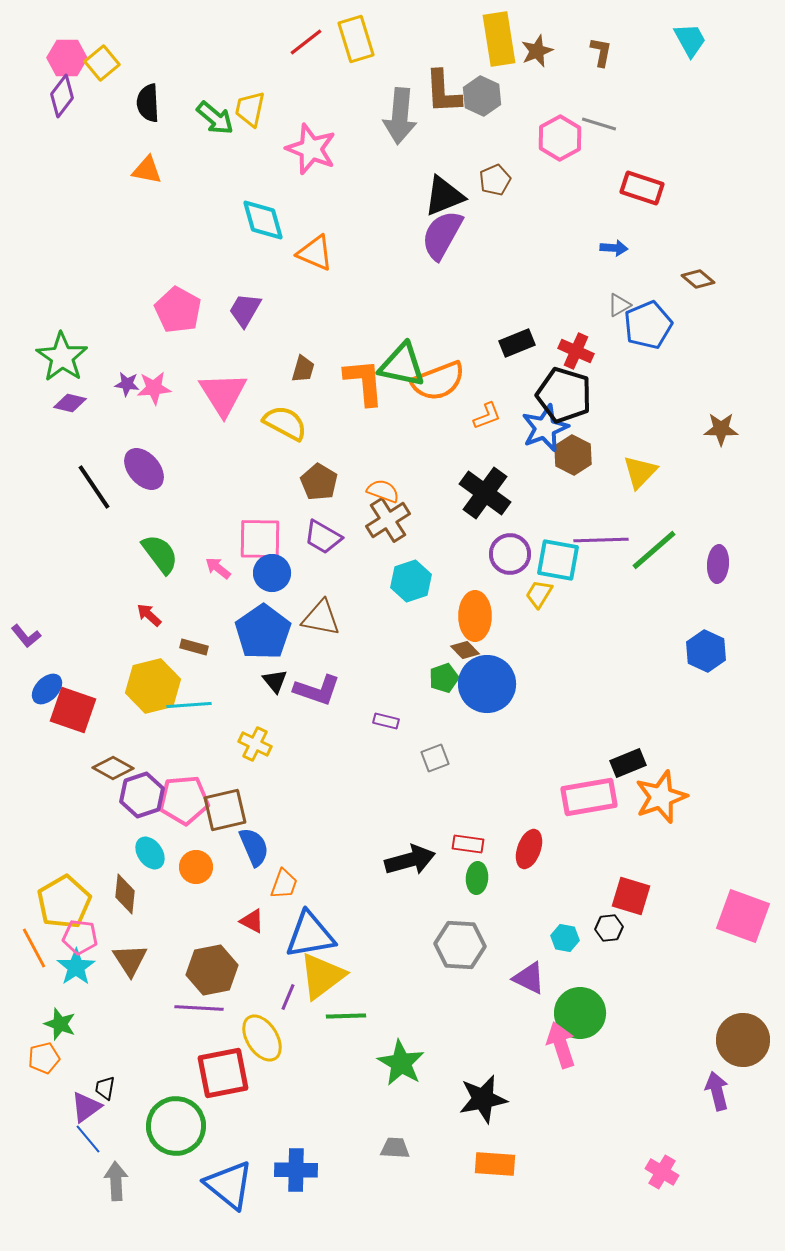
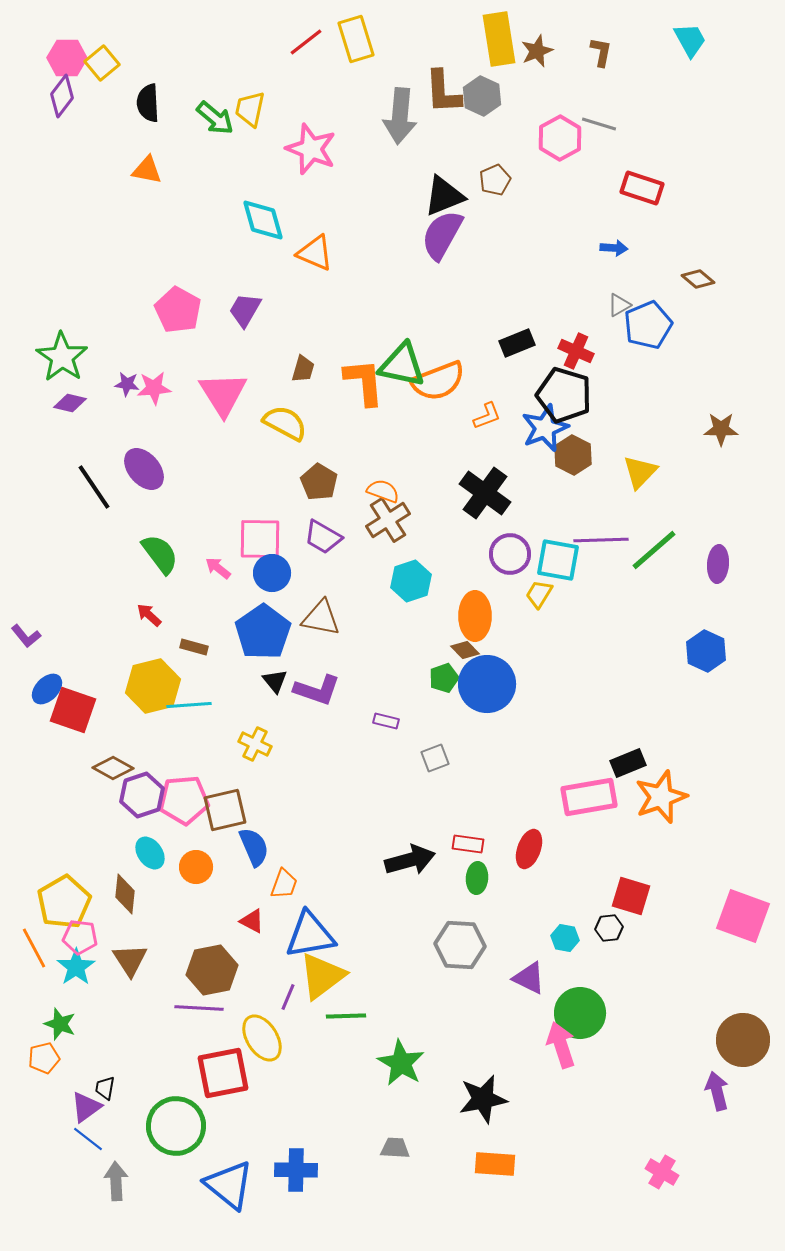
blue line at (88, 1139): rotated 12 degrees counterclockwise
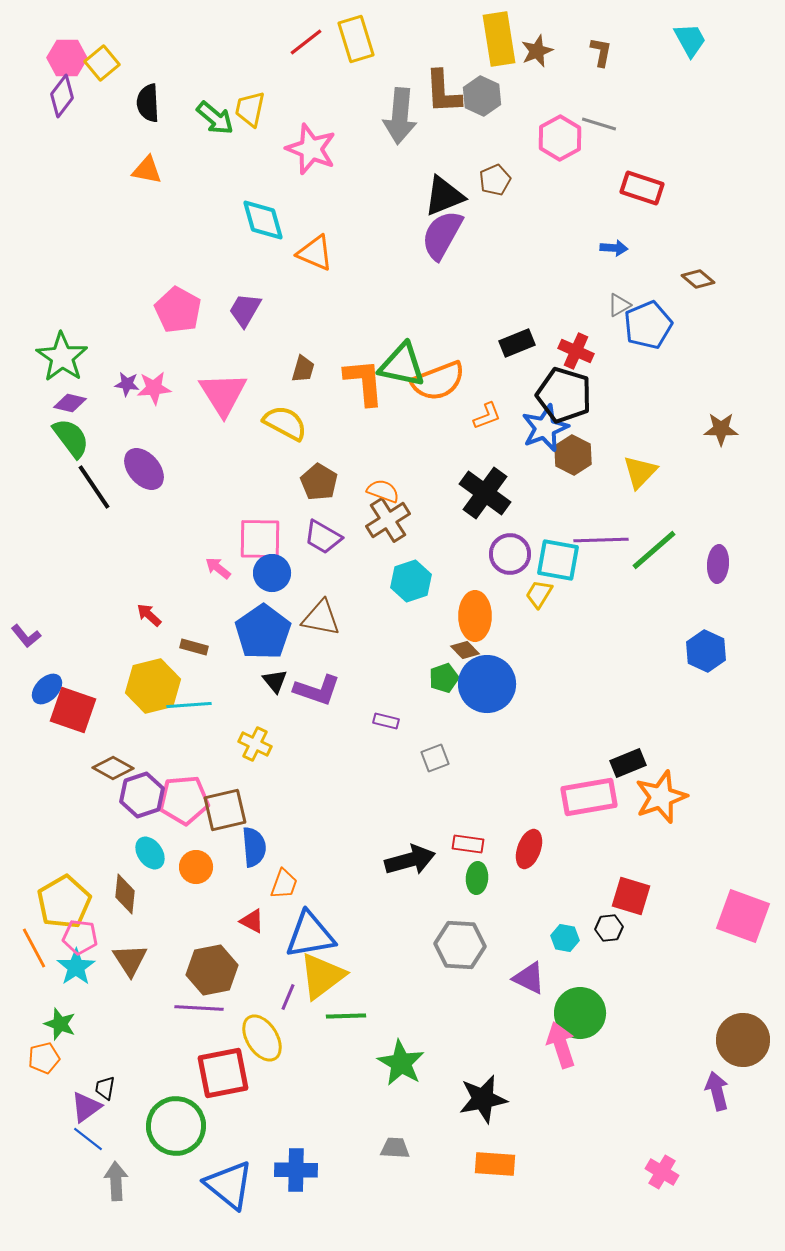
green semicircle at (160, 554): moved 89 px left, 116 px up
blue semicircle at (254, 847): rotated 18 degrees clockwise
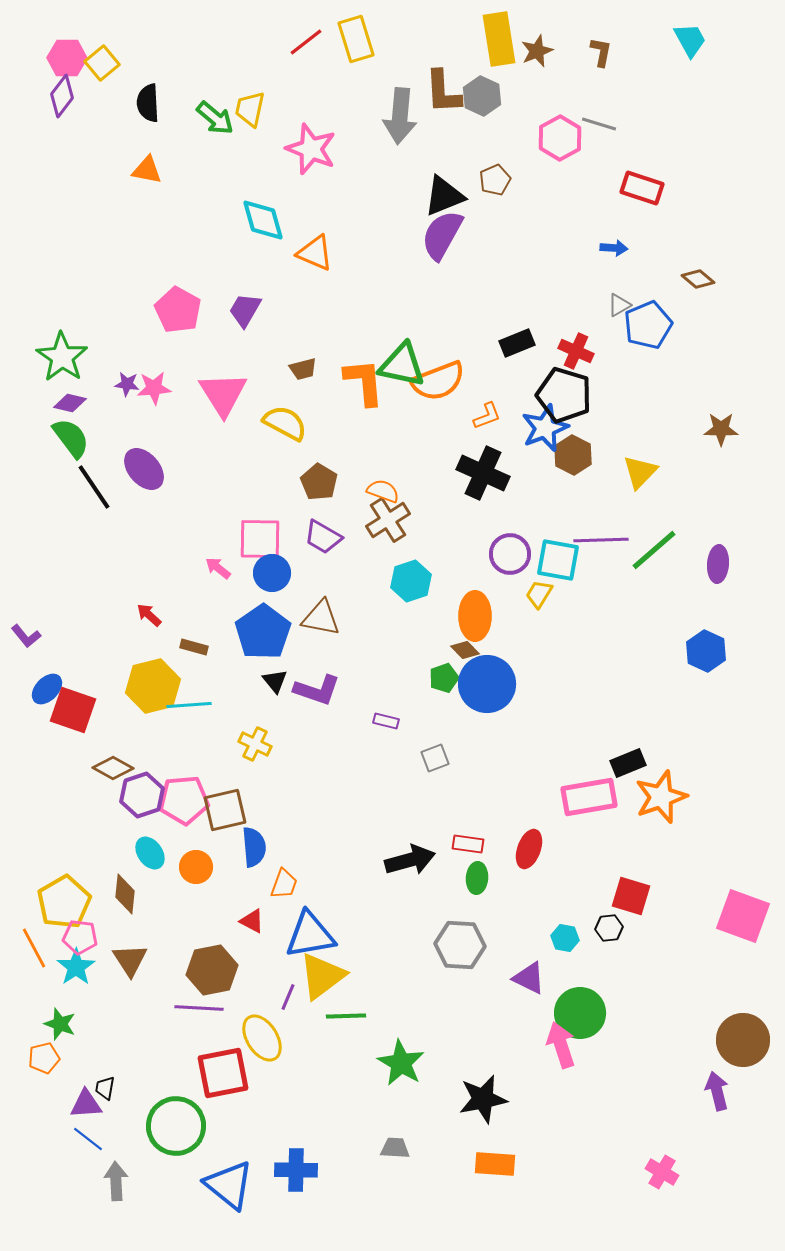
brown trapezoid at (303, 369): rotated 60 degrees clockwise
black cross at (485, 493): moved 2 px left, 20 px up; rotated 12 degrees counterclockwise
purple triangle at (86, 1107): moved 3 px up; rotated 32 degrees clockwise
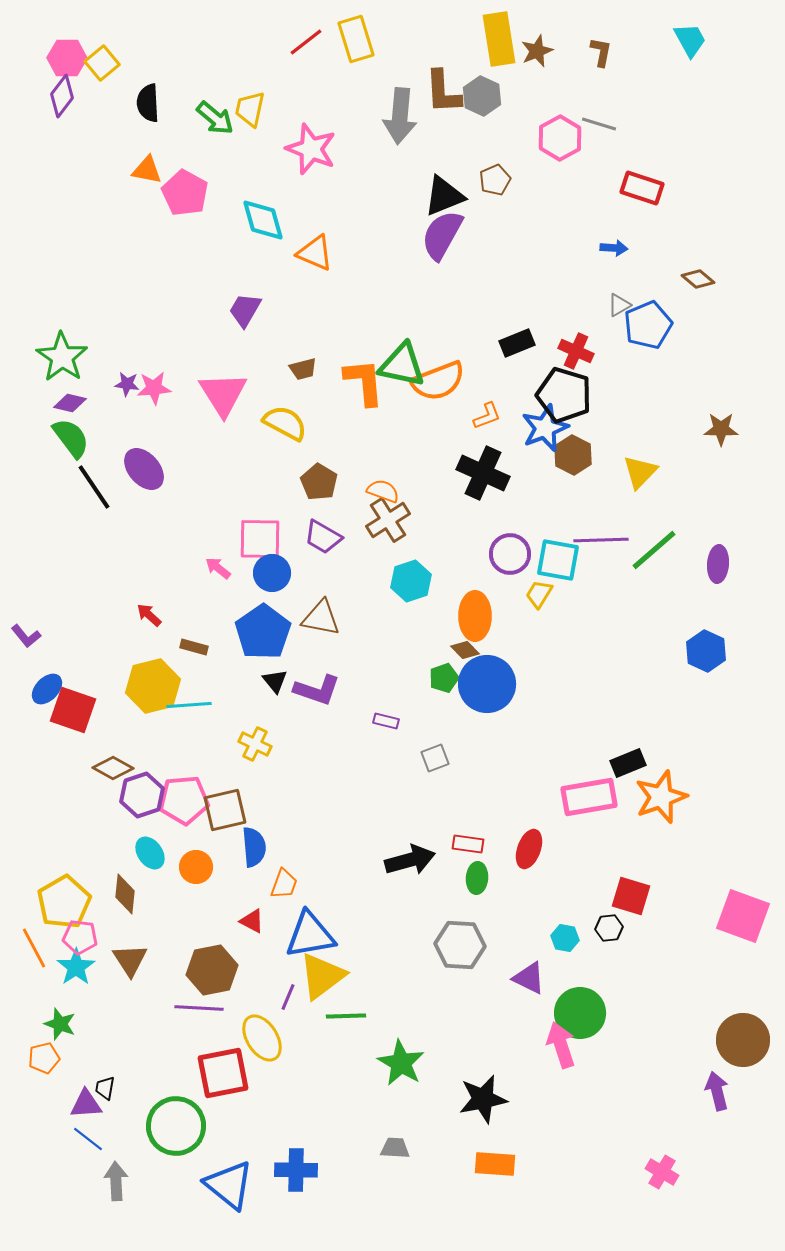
pink pentagon at (178, 310): moved 7 px right, 117 px up
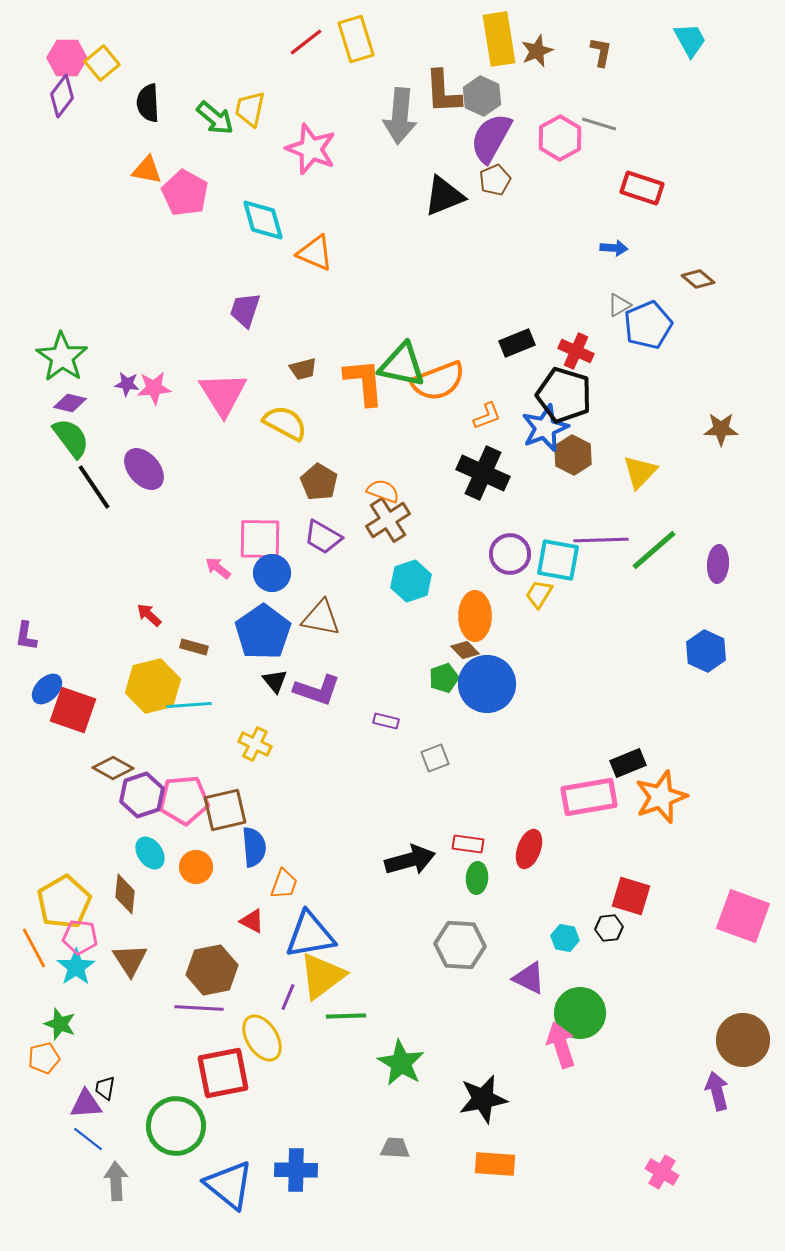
purple semicircle at (442, 235): moved 49 px right, 97 px up
purple trapezoid at (245, 310): rotated 12 degrees counterclockwise
purple L-shape at (26, 636): rotated 48 degrees clockwise
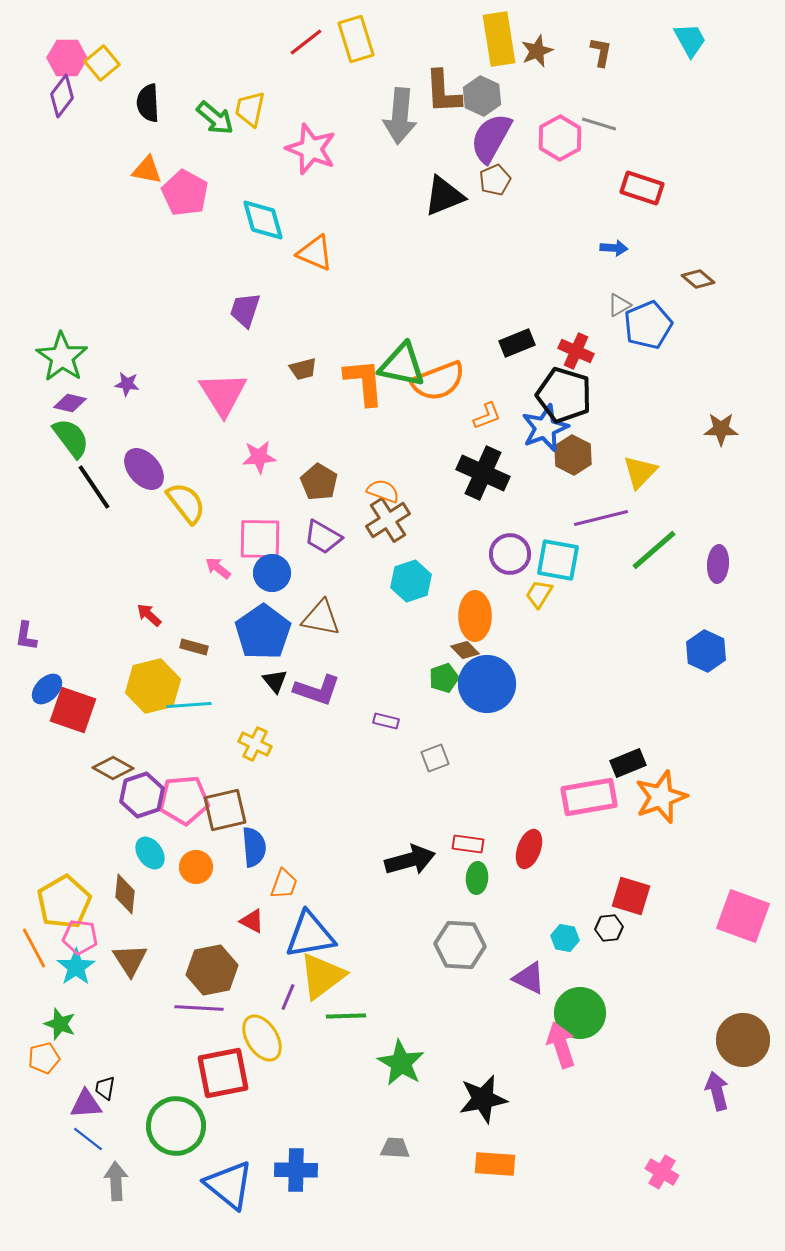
pink star at (154, 388): moved 105 px right, 69 px down
yellow semicircle at (285, 423): moved 99 px left, 80 px down; rotated 24 degrees clockwise
purple line at (601, 540): moved 22 px up; rotated 12 degrees counterclockwise
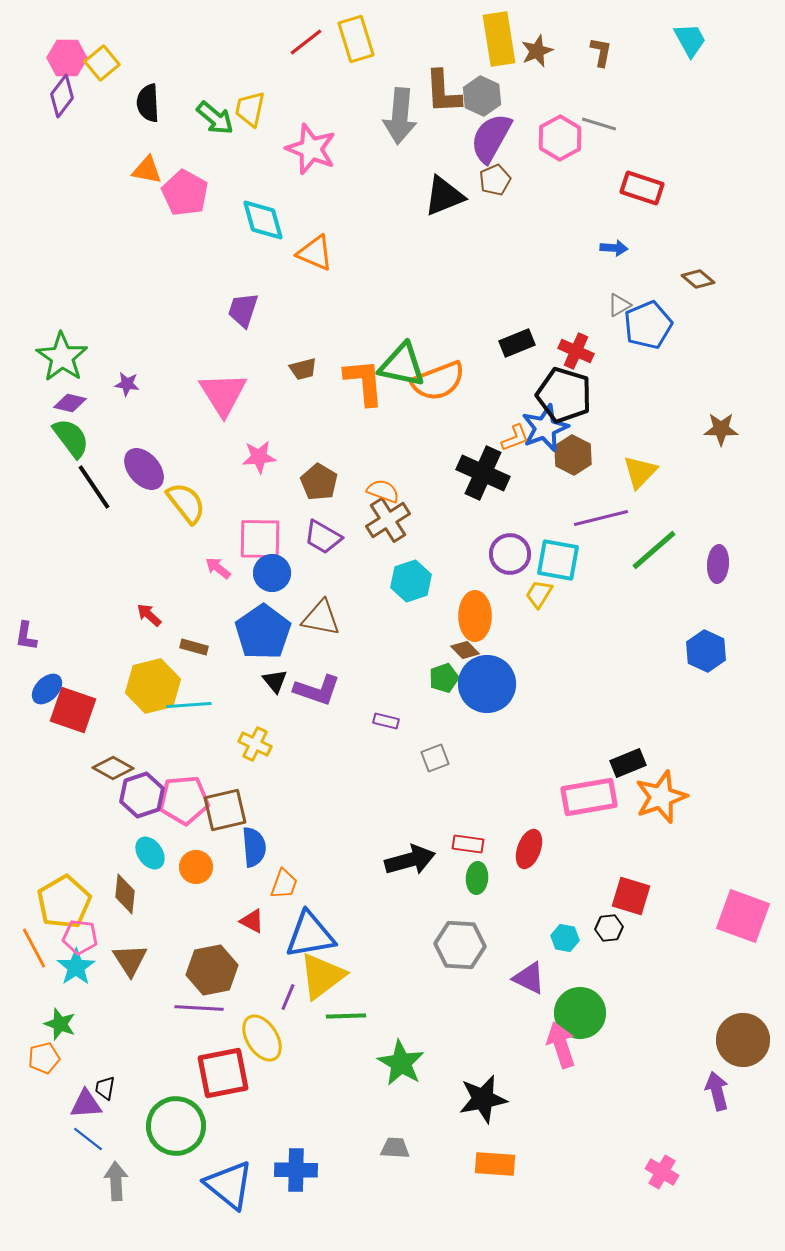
purple trapezoid at (245, 310): moved 2 px left
orange L-shape at (487, 416): moved 28 px right, 22 px down
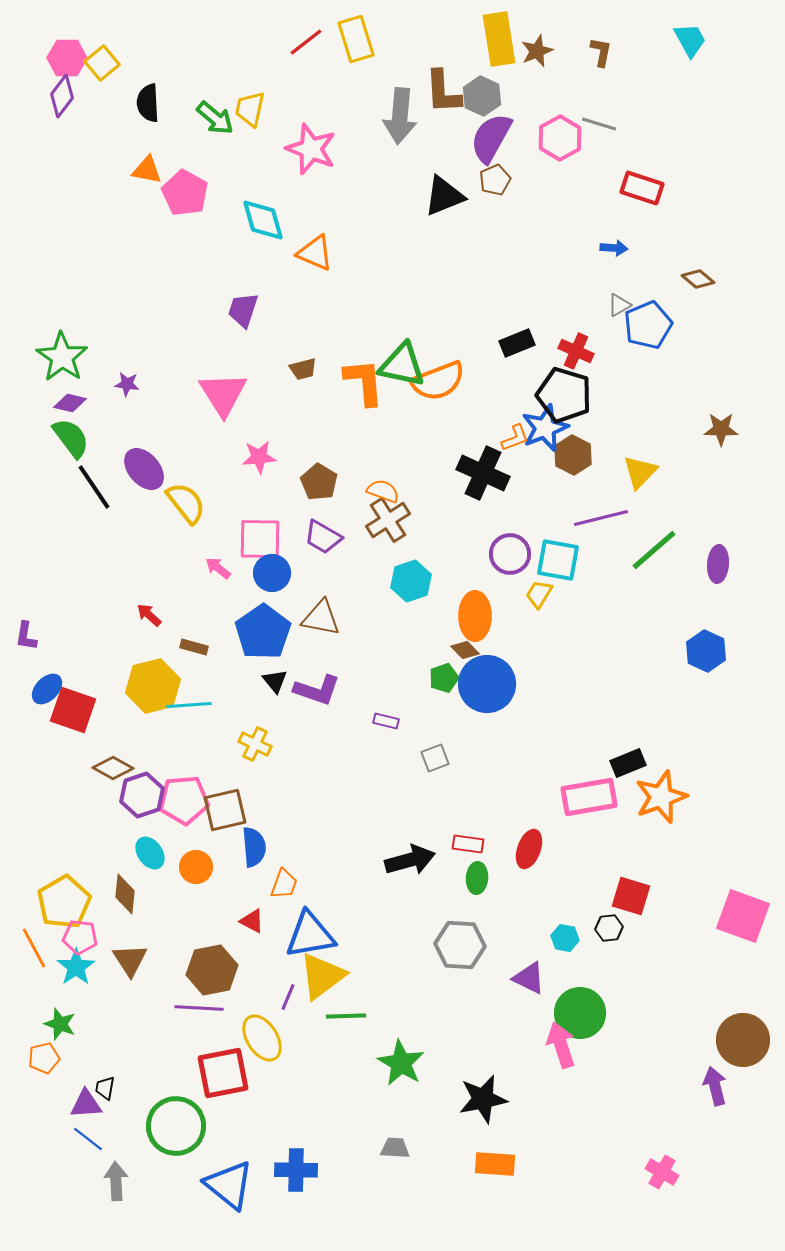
purple arrow at (717, 1091): moved 2 px left, 5 px up
